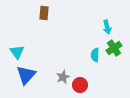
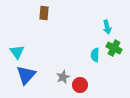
green cross: rotated 28 degrees counterclockwise
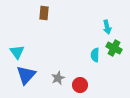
gray star: moved 5 px left, 1 px down
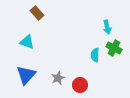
brown rectangle: moved 7 px left; rotated 48 degrees counterclockwise
cyan triangle: moved 10 px right, 10 px up; rotated 35 degrees counterclockwise
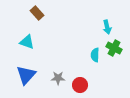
gray star: rotated 24 degrees clockwise
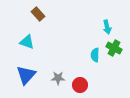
brown rectangle: moved 1 px right, 1 px down
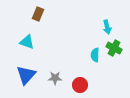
brown rectangle: rotated 64 degrees clockwise
gray star: moved 3 px left
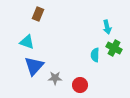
blue triangle: moved 8 px right, 9 px up
